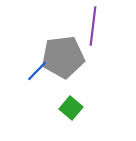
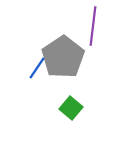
gray pentagon: rotated 27 degrees counterclockwise
blue line: moved 3 px up; rotated 10 degrees counterclockwise
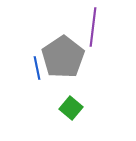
purple line: moved 1 px down
blue line: rotated 45 degrees counterclockwise
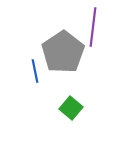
gray pentagon: moved 5 px up
blue line: moved 2 px left, 3 px down
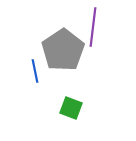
gray pentagon: moved 2 px up
green square: rotated 20 degrees counterclockwise
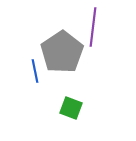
gray pentagon: moved 1 px left, 2 px down
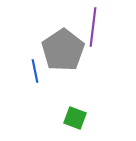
gray pentagon: moved 1 px right, 2 px up
green square: moved 4 px right, 10 px down
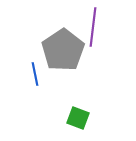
blue line: moved 3 px down
green square: moved 3 px right
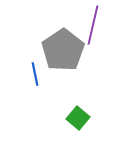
purple line: moved 2 px up; rotated 6 degrees clockwise
green square: rotated 20 degrees clockwise
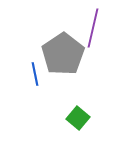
purple line: moved 3 px down
gray pentagon: moved 4 px down
